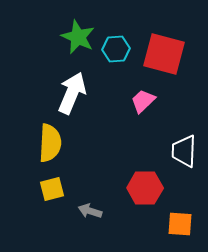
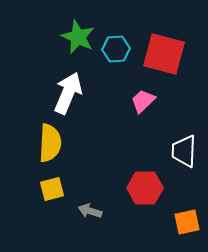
white arrow: moved 4 px left
orange square: moved 7 px right, 2 px up; rotated 16 degrees counterclockwise
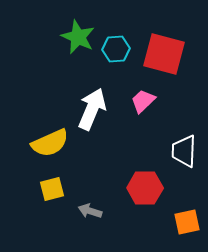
white arrow: moved 24 px right, 16 px down
yellow semicircle: rotated 63 degrees clockwise
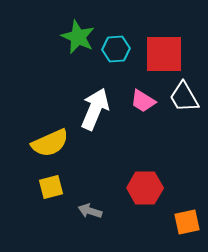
red square: rotated 15 degrees counterclockwise
pink trapezoid: rotated 104 degrees counterclockwise
white arrow: moved 3 px right
white trapezoid: moved 54 px up; rotated 32 degrees counterclockwise
yellow square: moved 1 px left, 2 px up
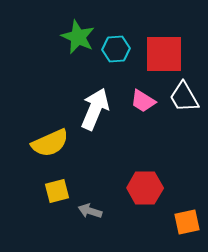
yellow square: moved 6 px right, 4 px down
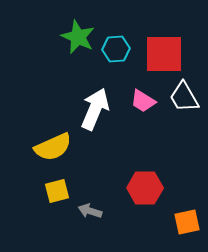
yellow semicircle: moved 3 px right, 4 px down
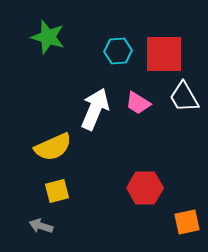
green star: moved 30 px left; rotated 8 degrees counterclockwise
cyan hexagon: moved 2 px right, 2 px down
pink trapezoid: moved 5 px left, 2 px down
gray arrow: moved 49 px left, 15 px down
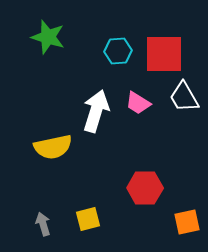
white arrow: moved 1 px right, 2 px down; rotated 6 degrees counterclockwise
yellow semicircle: rotated 12 degrees clockwise
yellow square: moved 31 px right, 28 px down
gray arrow: moved 2 px right, 2 px up; rotated 55 degrees clockwise
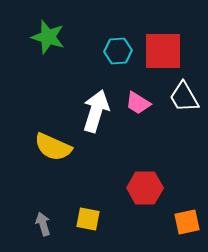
red square: moved 1 px left, 3 px up
yellow semicircle: rotated 36 degrees clockwise
yellow square: rotated 25 degrees clockwise
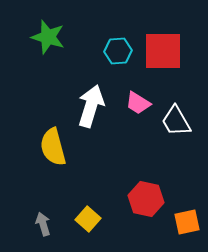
white trapezoid: moved 8 px left, 24 px down
white arrow: moved 5 px left, 5 px up
yellow semicircle: rotated 51 degrees clockwise
red hexagon: moved 1 px right, 11 px down; rotated 12 degrees clockwise
yellow square: rotated 30 degrees clockwise
